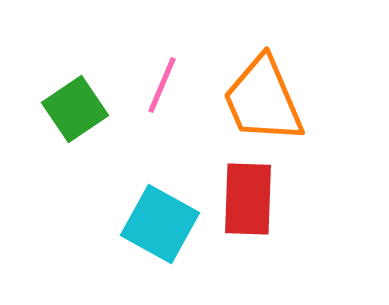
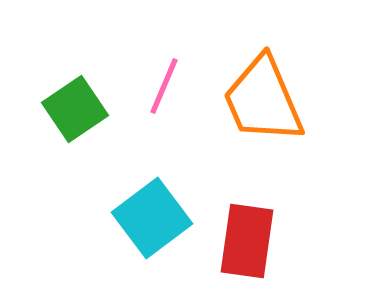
pink line: moved 2 px right, 1 px down
red rectangle: moved 1 px left, 42 px down; rotated 6 degrees clockwise
cyan square: moved 8 px left, 6 px up; rotated 24 degrees clockwise
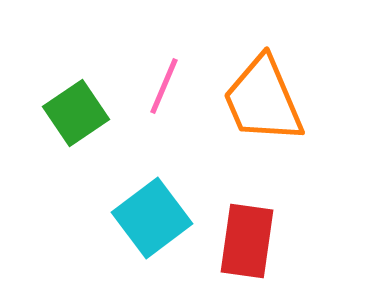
green square: moved 1 px right, 4 px down
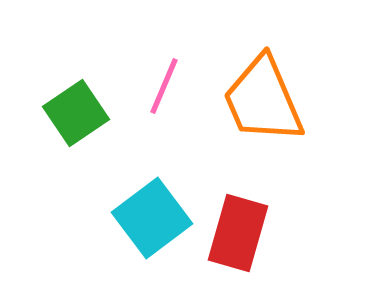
red rectangle: moved 9 px left, 8 px up; rotated 8 degrees clockwise
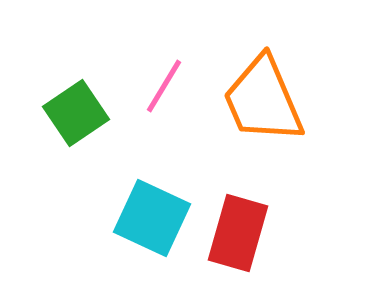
pink line: rotated 8 degrees clockwise
cyan square: rotated 28 degrees counterclockwise
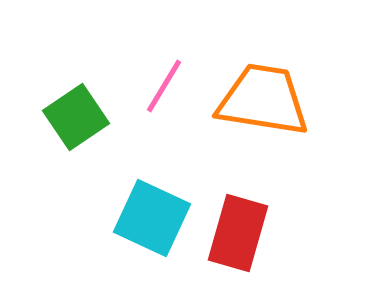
orange trapezoid: rotated 122 degrees clockwise
green square: moved 4 px down
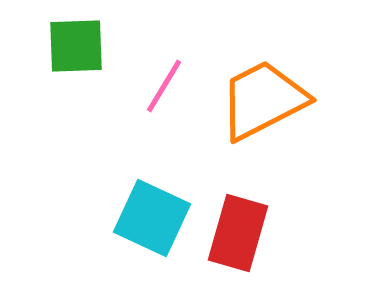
orange trapezoid: rotated 36 degrees counterclockwise
green square: moved 71 px up; rotated 32 degrees clockwise
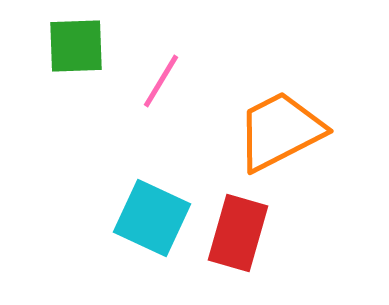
pink line: moved 3 px left, 5 px up
orange trapezoid: moved 17 px right, 31 px down
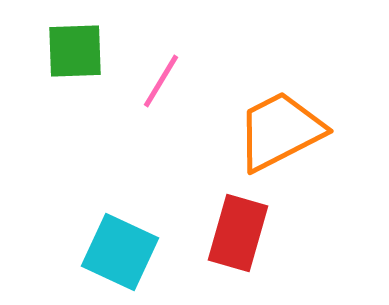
green square: moved 1 px left, 5 px down
cyan square: moved 32 px left, 34 px down
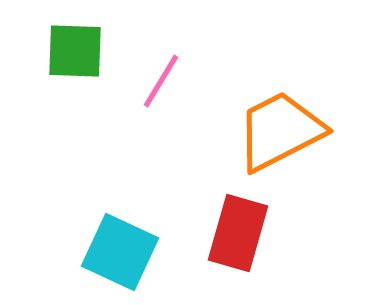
green square: rotated 4 degrees clockwise
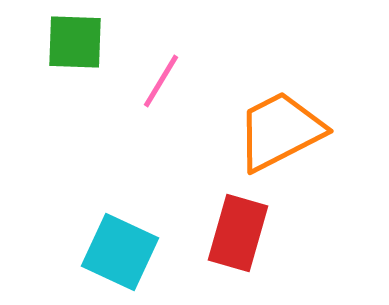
green square: moved 9 px up
